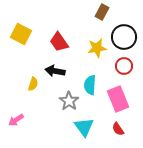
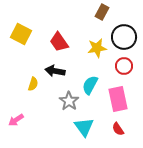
cyan semicircle: rotated 24 degrees clockwise
pink rectangle: rotated 10 degrees clockwise
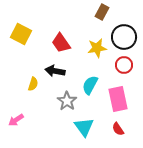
red trapezoid: moved 2 px right, 1 px down
red circle: moved 1 px up
gray star: moved 2 px left
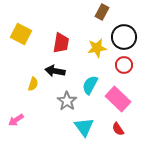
red trapezoid: rotated 135 degrees counterclockwise
pink rectangle: rotated 35 degrees counterclockwise
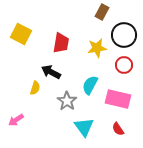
black circle: moved 2 px up
black arrow: moved 4 px left, 1 px down; rotated 18 degrees clockwise
yellow semicircle: moved 2 px right, 4 px down
pink rectangle: rotated 30 degrees counterclockwise
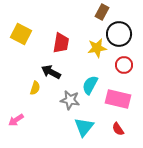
black circle: moved 5 px left, 1 px up
gray star: moved 3 px right, 1 px up; rotated 24 degrees counterclockwise
cyan triangle: rotated 15 degrees clockwise
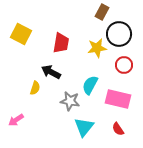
gray star: moved 1 px down
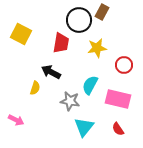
black circle: moved 40 px left, 14 px up
pink arrow: rotated 119 degrees counterclockwise
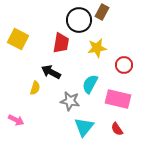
yellow square: moved 3 px left, 5 px down
cyan semicircle: moved 1 px up
red semicircle: moved 1 px left
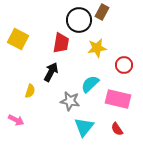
black arrow: rotated 90 degrees clockwise
cyan semicircle: rotated 18 degrees clockwise
yellow semicircle: moved 5 px left, 3 px down
